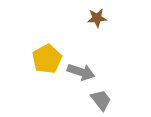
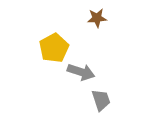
yellow pentagon: moved 7 px right, 11 px up
gray trapezoid: rotated 20 degrees clockwise
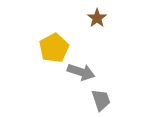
brown star: rotated 30 degrees counterclockwise
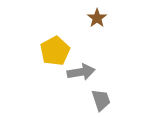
yellow pentagon: moved 1 px right, 3 px down
gray arrow: rotated 28 degrees counterclockwise
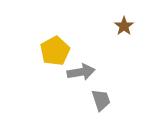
brown star: moved 27 px right, 8 px down
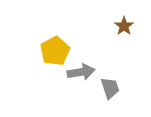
gray trapezoid: moved 9 px right, 12 px up
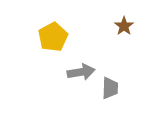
yellow pentagon: moved 2 px left, 14 px up
gray trapezoid: rotated 20 degrees clockwise
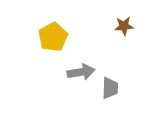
brown star: rotated 30 degrees clockwise
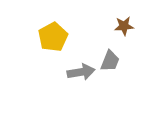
gray trapezoid: moved 27 px up; rotated 20 degrees clockwise
